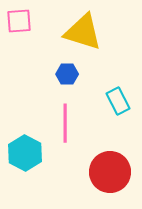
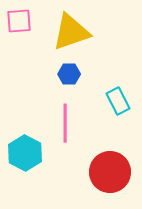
yellow triangle: moved 12 px left; rotated 36 degrees counterclockwise
blue hexagon: moved 2 px right
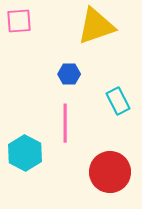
yellow triangle: moved 25 px right, 6 px up
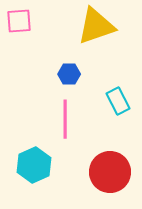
pink line: moved 4 px up
cyan hexagon: moved 9 px right, 12 px down; rotated 8 degrees clockwise
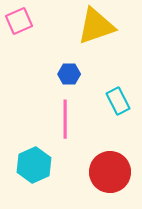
pink square: rotated 20 degrees counterclockwise
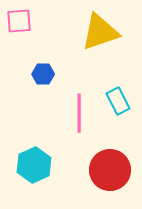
pink square: rotated 20 degrees clockwise
yellow triangle: moved 4 px right, 6 px down
blue hexagon: moved 26 px left
pink line: moved 14 px right, 6 px up
red circle: moved 2 px up
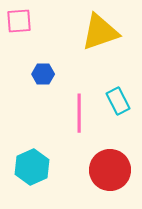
cyan hexagon: moved 2 px left, 2 px down
